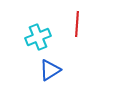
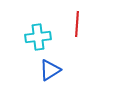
cyan cross: rotated 15 degrees clockwise
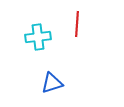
blue triangle: moved 2 px right, 13 px down; rotated 15 degrees clockwise
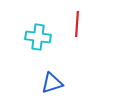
cyan cross: rotated 15 degrees clockwise
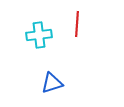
cyan cross: moved 1 px right, 2 px up; rotated 15 degrees counterclockwise
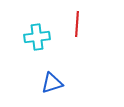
cyan cross: moved 2 px left, 2 px down
